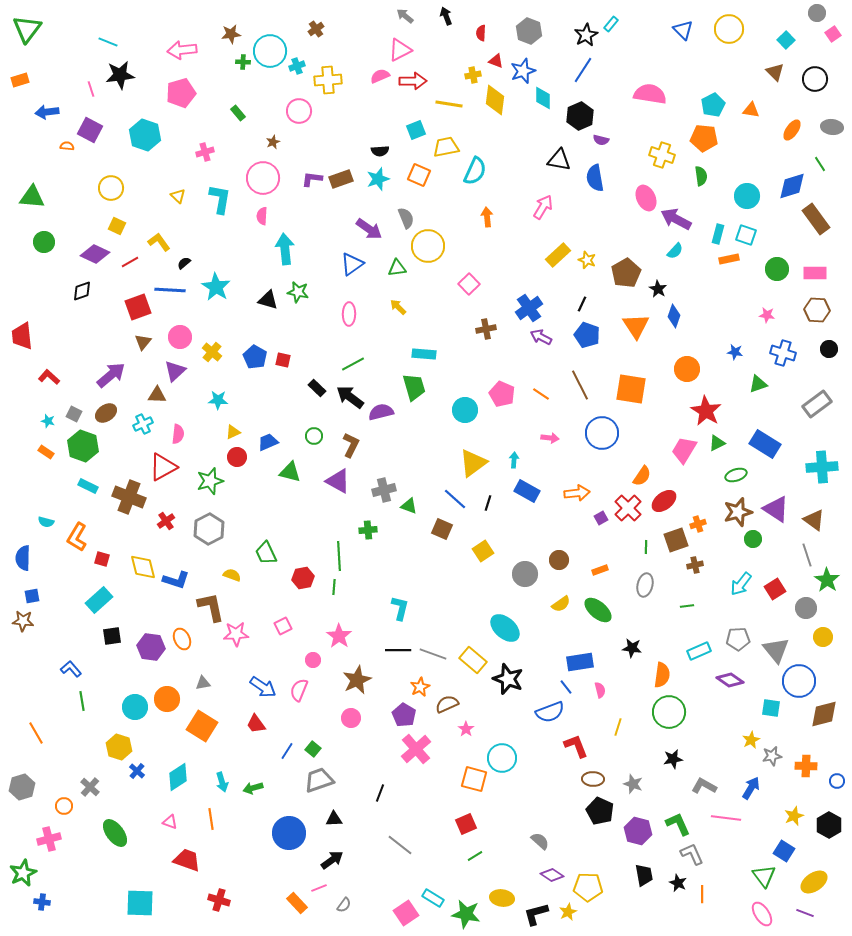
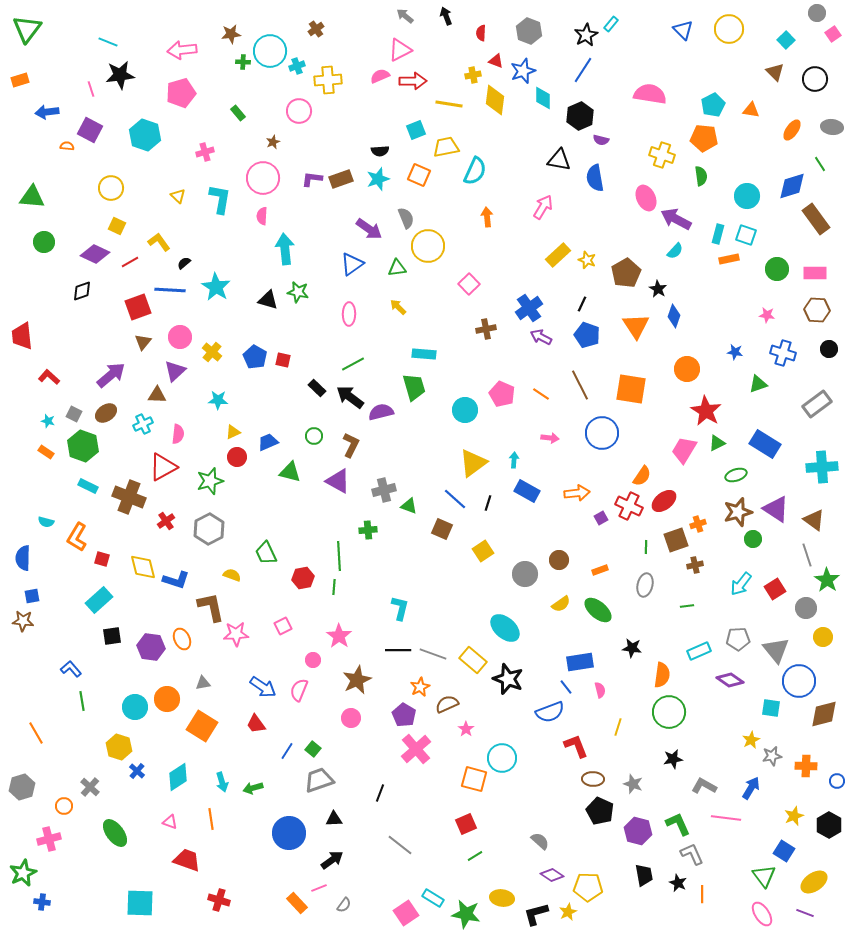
red cross at (628, 508): moved 1 px right, 2 px up; rotated 20 degrees counterclockwise
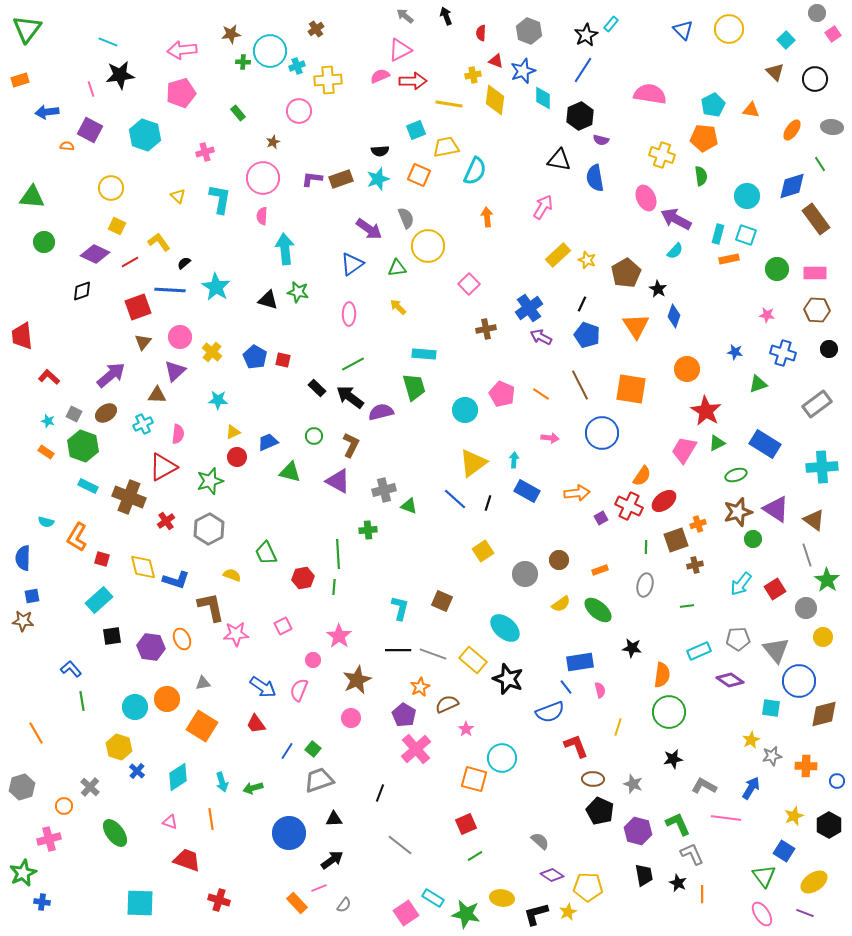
brown square at (442, 529): moved 72 px down
green line at (339, 556): moved 1 px left, 2 px up
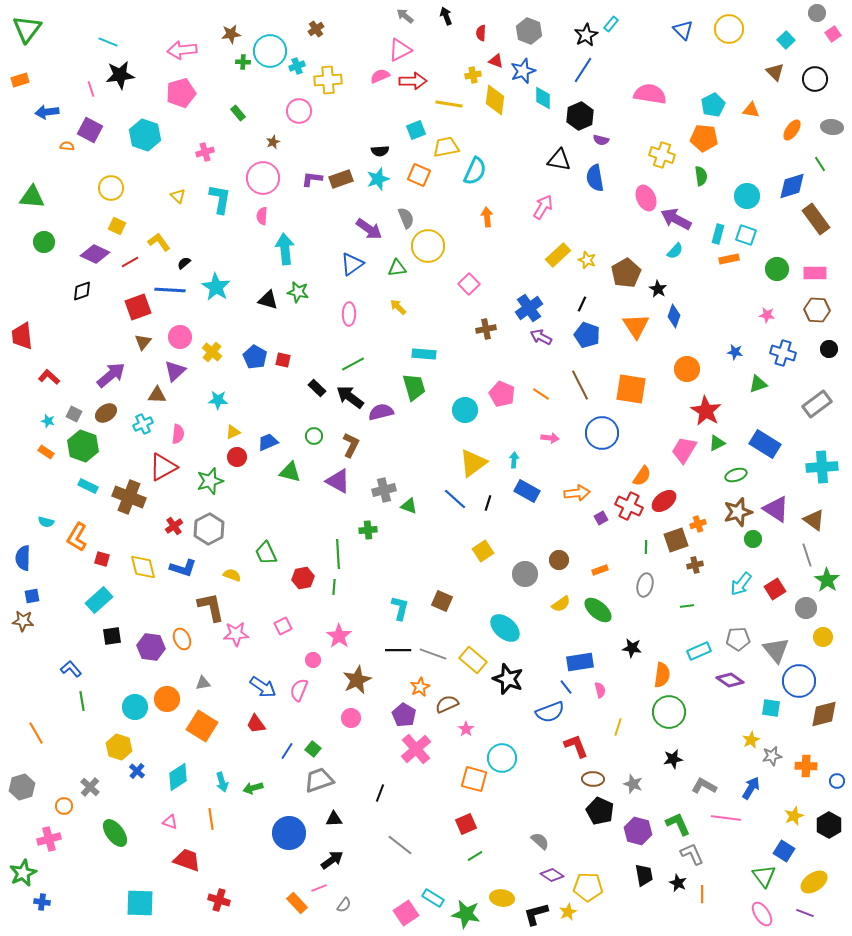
red cross at (166, 521): moved 8 px right, 5 px down
blue L-shape at (176, 580): moved 7 px right, 12 px up
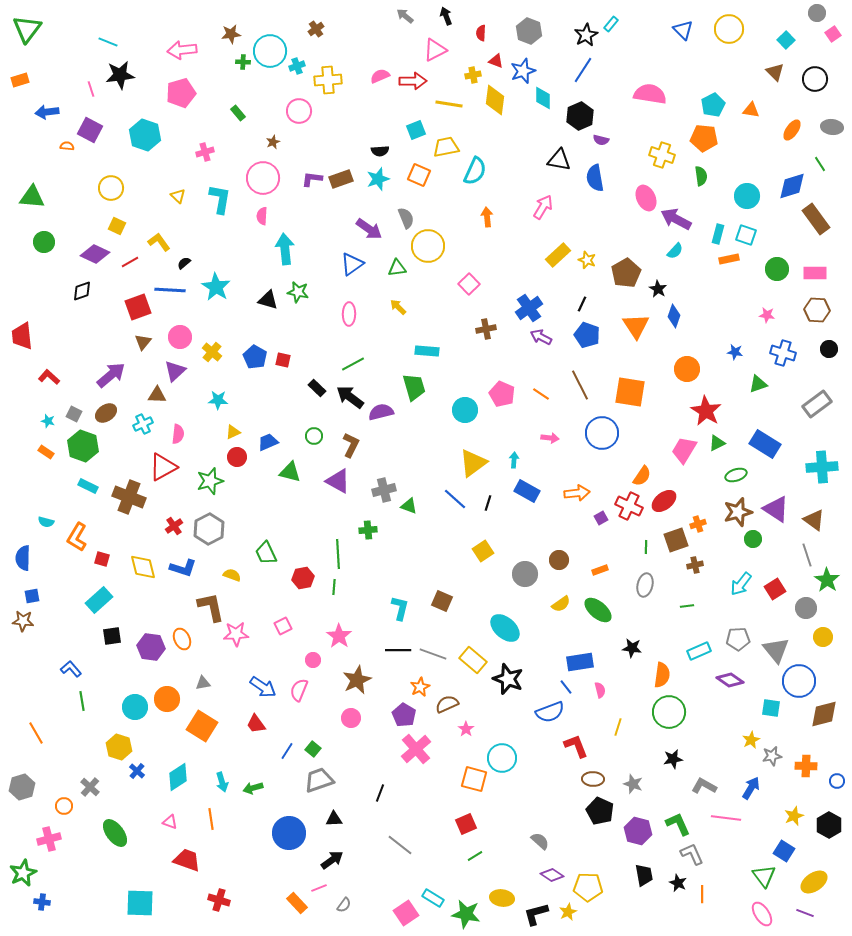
pink triangle at (400, 50): moved 35 px right
cyan rectangle at (424, 354): moved 3 px right, 3 px up
orange square at (631, 389): moved 1 px left, 3 px down
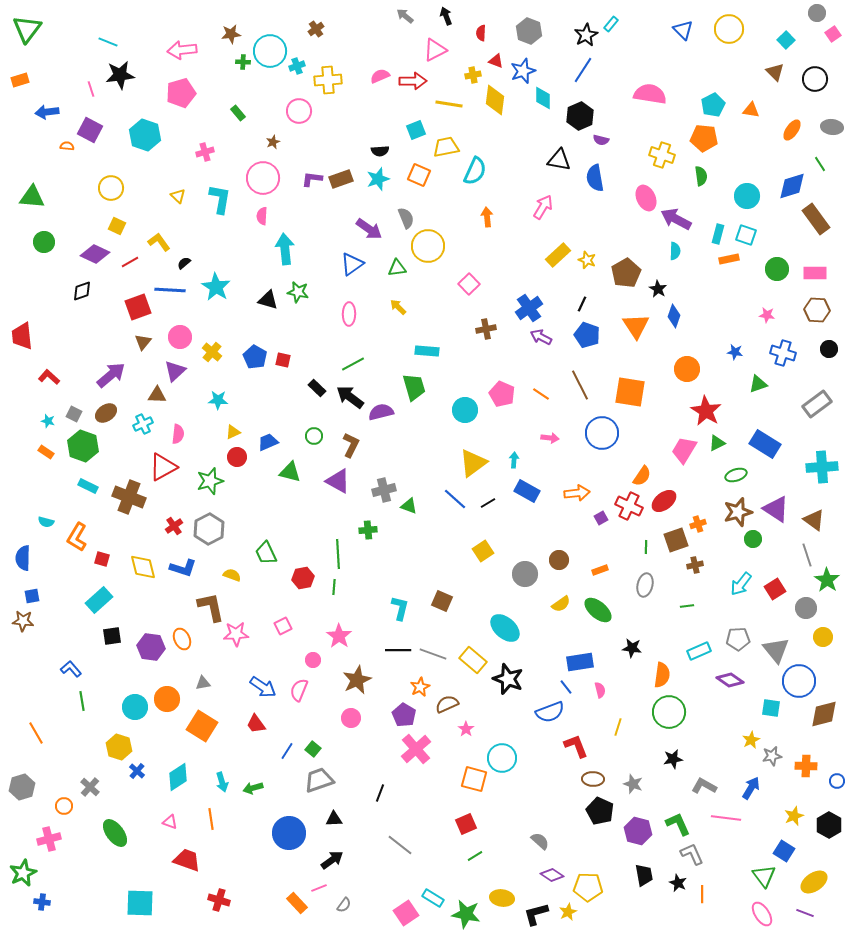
cyan semicircle at (675, 251): rotated 42 degrees counterclockwise
black line at (488, 503): rotated 42 degrees clockwise
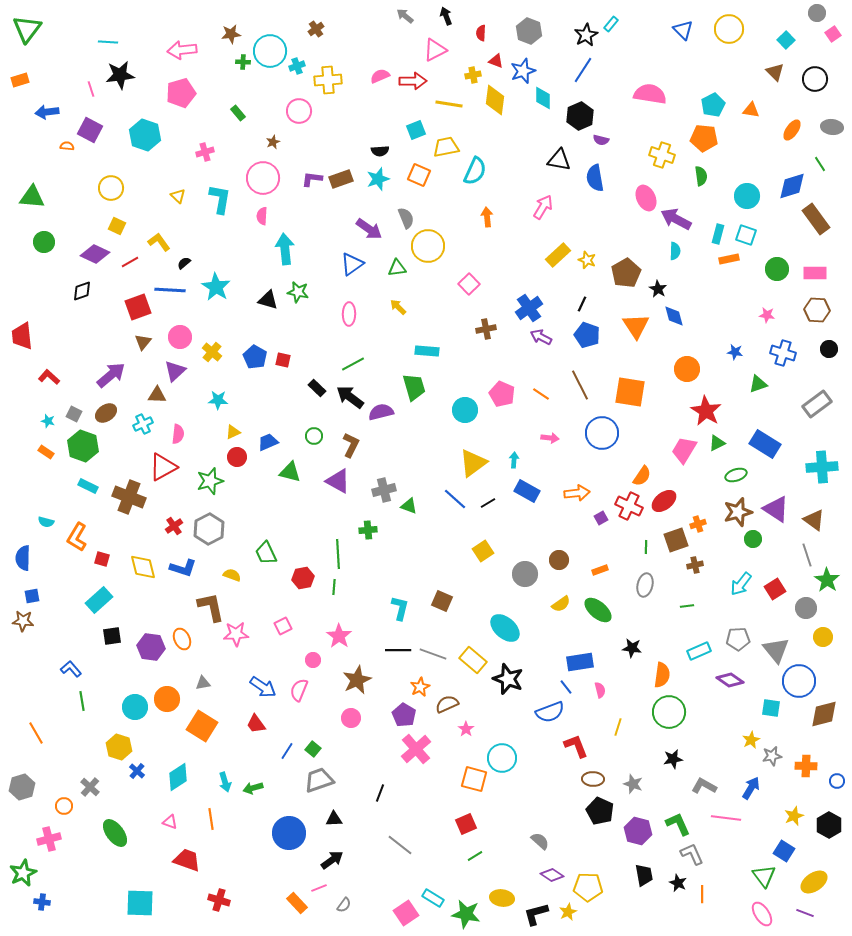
cyan line at (108, 42): rotated 18 degrees counterclockwise
blue diamond at (674, 316): rotated 35 degrees counterclockwise
cyan arrow at (222, 782): moved 3 px right
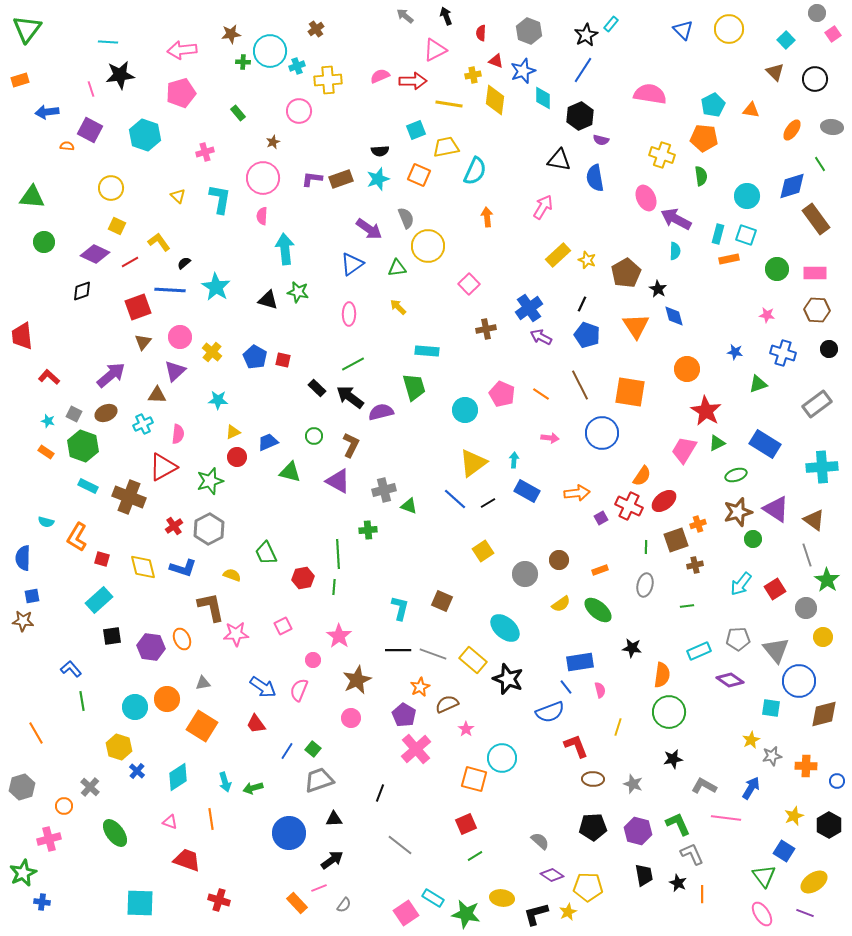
brown ellipse at (106, 413): rotated 10 degrees clockwise
black pentagon at (600, 811): moved 7 px left, 16 px down; rotated 28 degrees counterclockwise
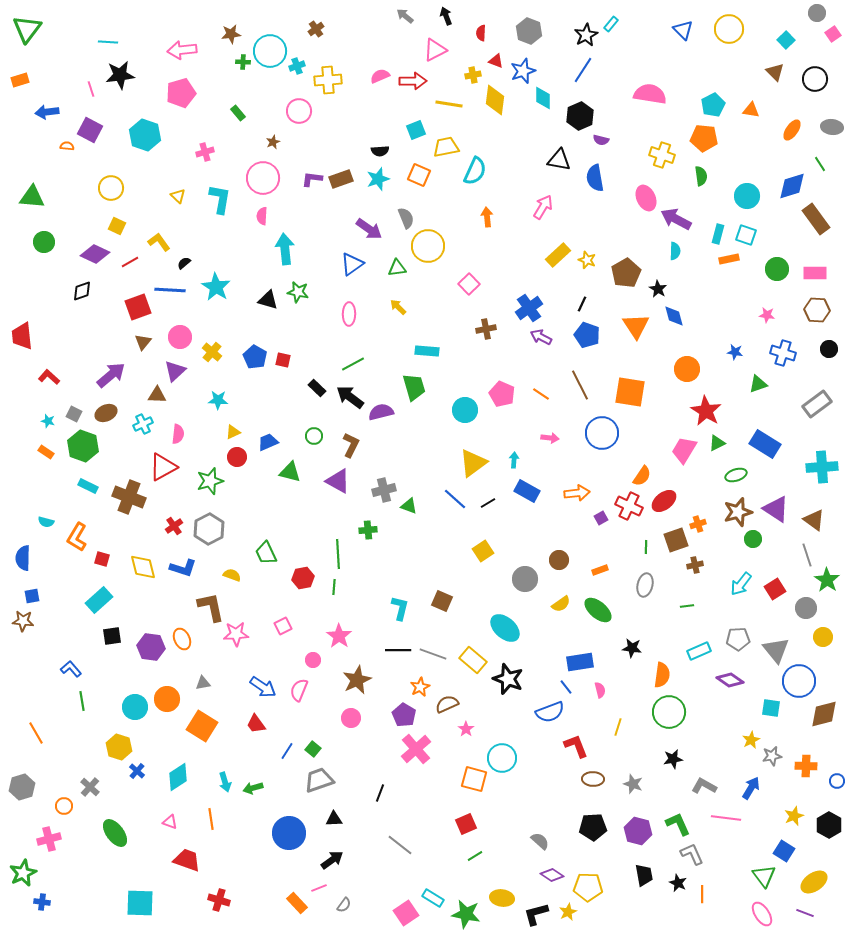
gray circle at (525, 574): moved 5 px down
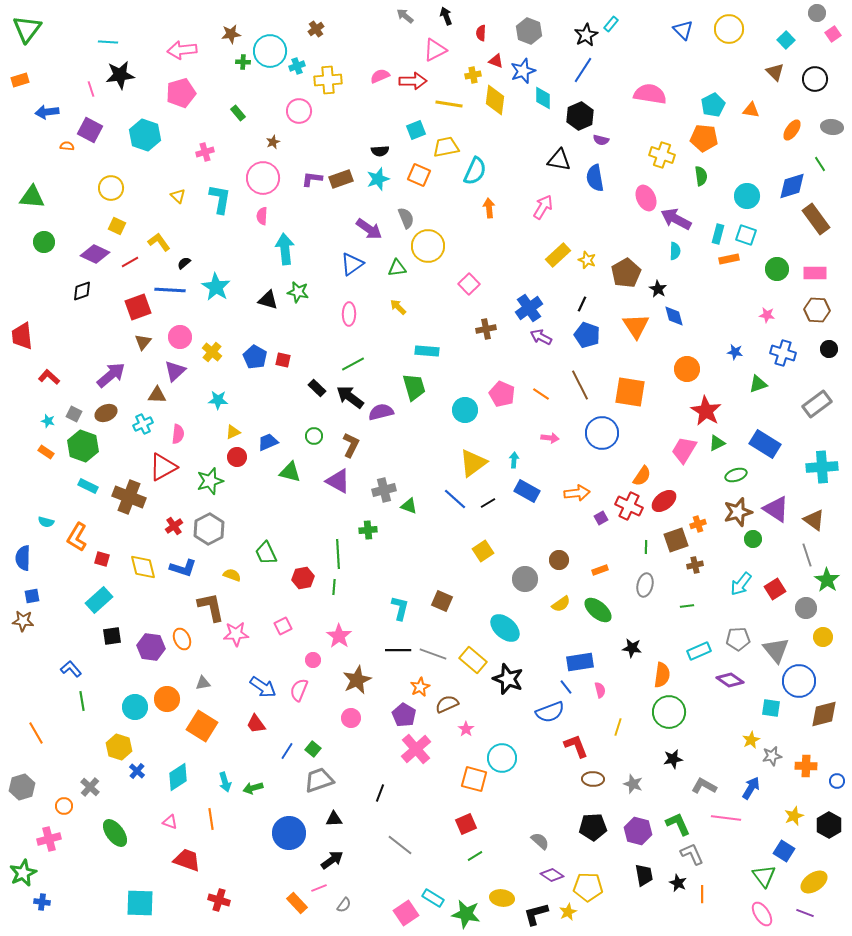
orange arrow at (487, 217): moved 2 px right, 9 px up
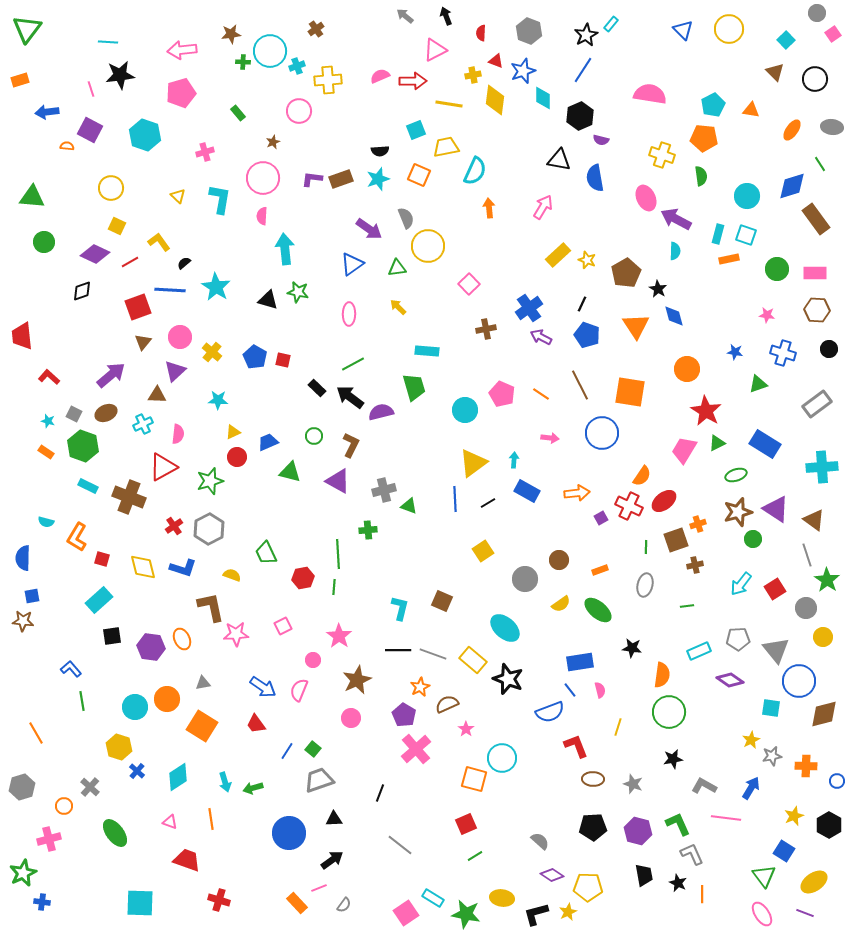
blue line at (455, 499): rotated 45 degrees clockwise
blue line at (566, 687): moved 4 px right, 3 px down
